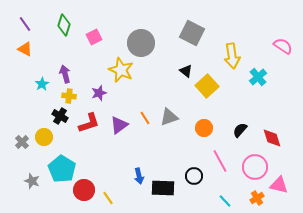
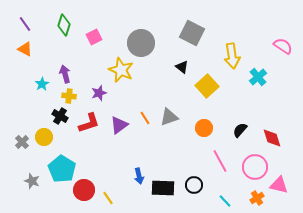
black triangle: moved 4 px left, 4 px up
black circle: moved 9 px down
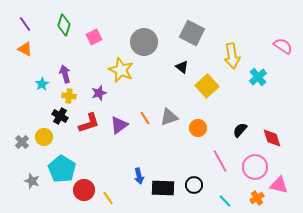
gray circle: moved 3 px right, 1 px up
orange circle: moved 6 px left
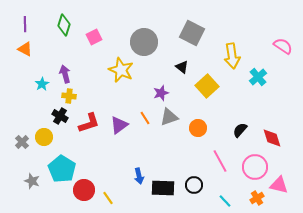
purple line: rotated 35 degrees clockwise
purple star: moved 62 px right
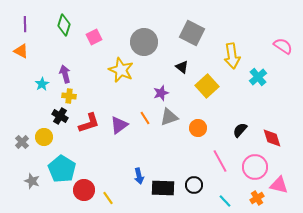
orange triangle: moved 4 px left, 2 px down
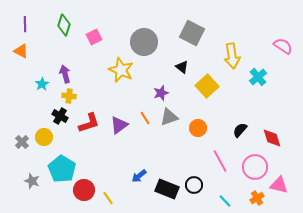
blue arrow: rotated 63 degrees clockwise
black rectangle: moved 4 px right, 1 px down; rotated 20 degrees clockwise
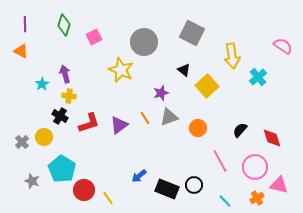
black triangle: moved 2 px right, 3 px down
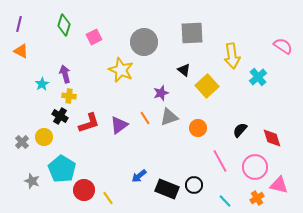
purple line: moved 6 px left; rotated 14 degrees clockwise
gray square: rotated 30 degrees counterclockwise
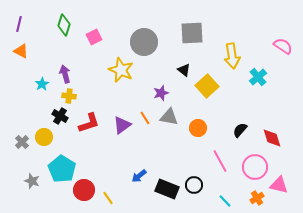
gray triangle: rotated 30 degrees clockwise
purple triangle: moved 3 px right
